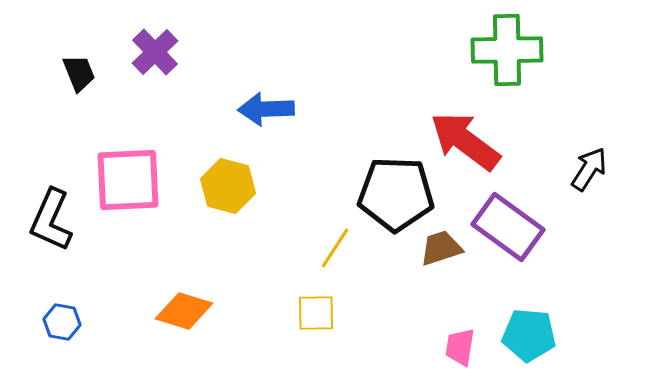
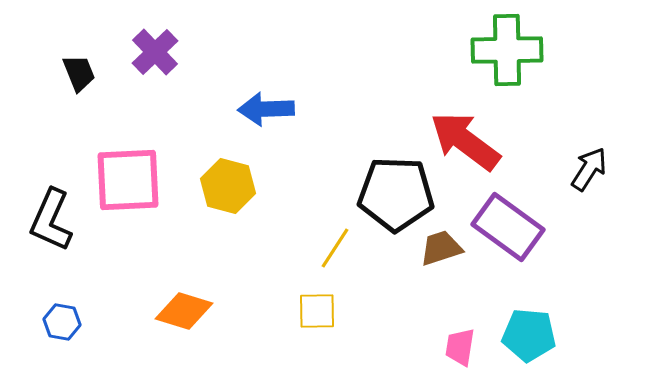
yellow square: moved 1 px right, 2 px up
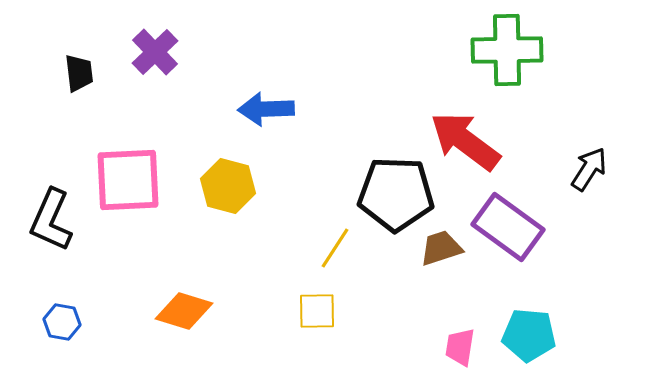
black trapezoid: rotated 15 degrees clockwise
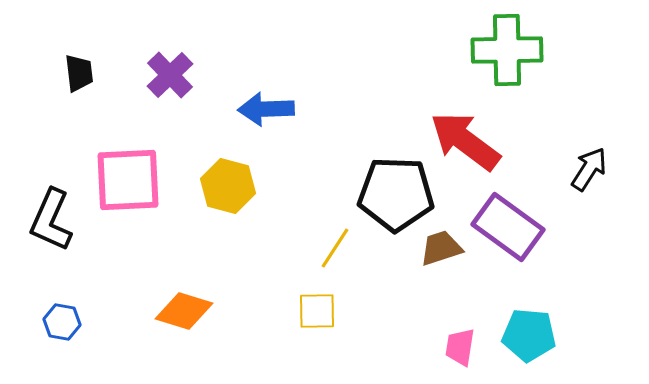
purple cross: moved 15 px right, 23 px down
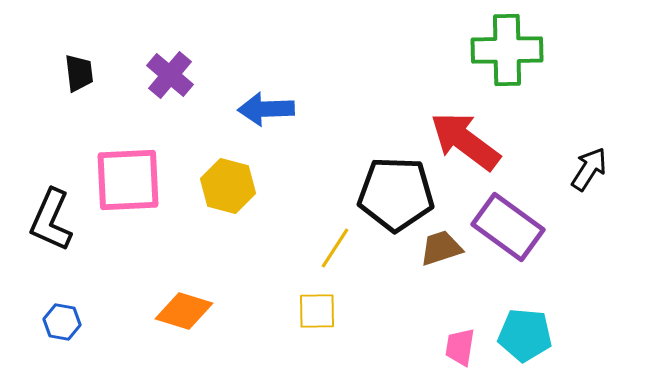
purple cross: rotated 6 degrees counterclockwise
cyan pentagon: moved 4 px left
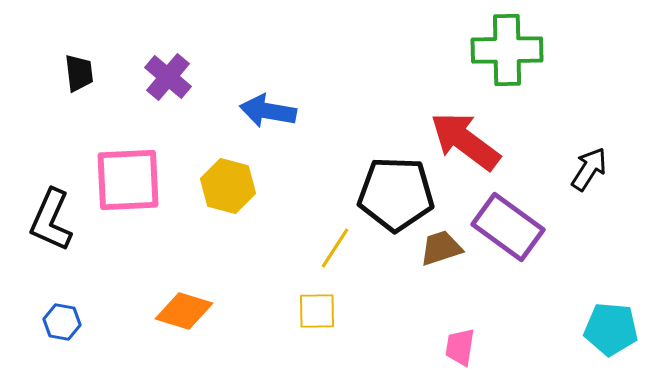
purple cross: moved 2 px left, 2 px down
blue arrow: moved 2 px right, 2 px down; rotated 12 degrees clockwise
cyan pentagon: moved 86 px right, 6 px up
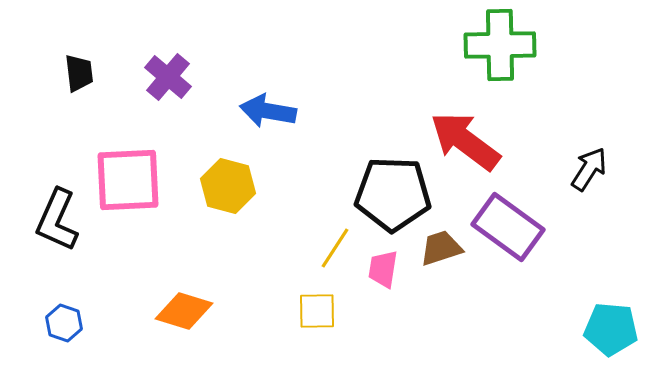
green cross: moved 7 px left, 5 px up
black pentagon: moved 3 px left
black L-shape: moved 6 px right
blue hexagon: moved 2 px right, 1 px down; rotated 9 degrees clockwise
pink trapezoid: moved 77 px left, 78 px up
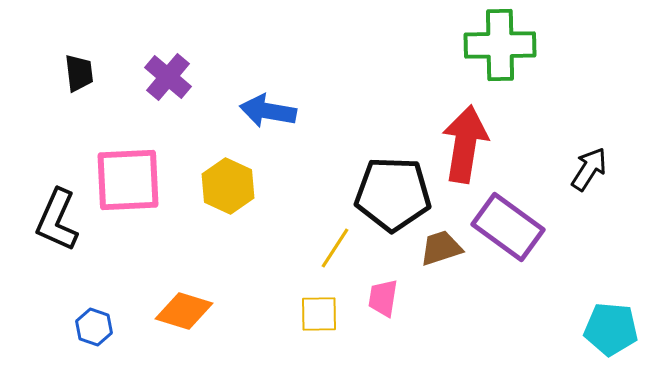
red arrow: moved 3 px down; rotated 62 degrees clockwise
yellow hexagon: rotated 10 degrees clockwise
pink trapezoid: moved 29 px down
yellow square: moved 2 px right, 3 px down
blue hexagon: moved 30 px right, 4 px down
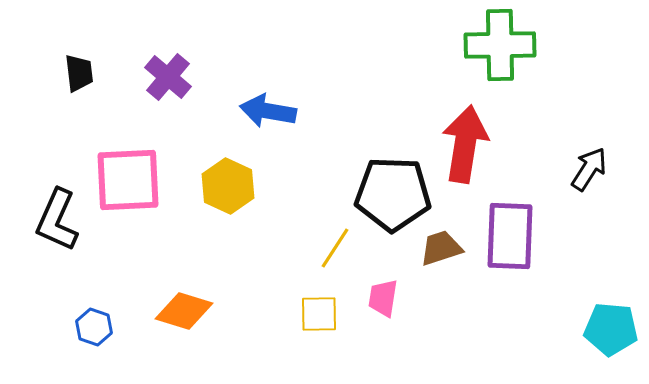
purple rectangle: moved 2 px right, 9 px down; rotated 56 degrees clockwise
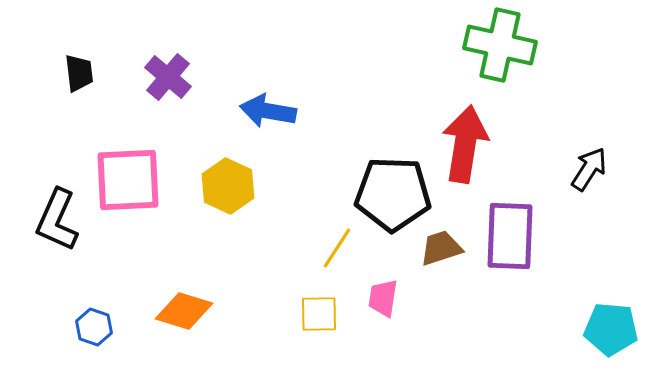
green cross: rotated 14 degrees clockwise
yellow line: moved 2 px right
